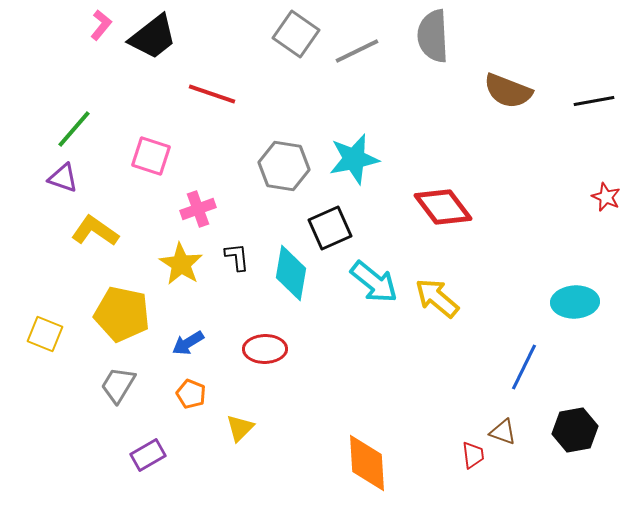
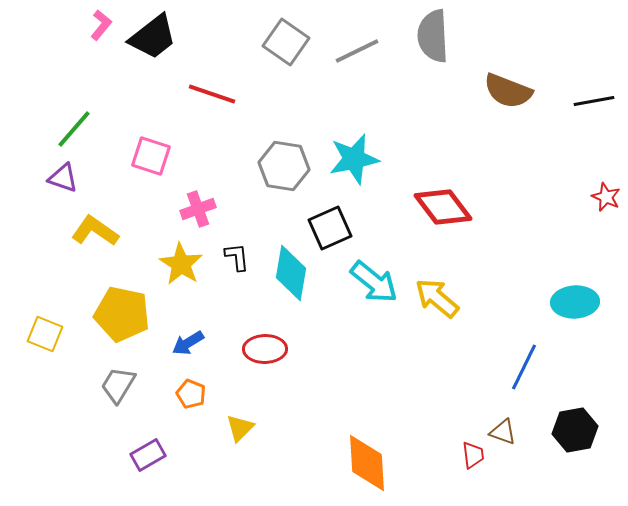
gray square: moved 10 px left, 8 px down
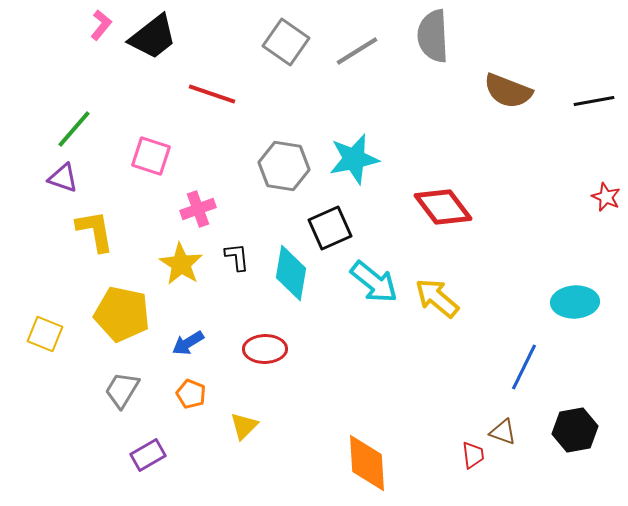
gray line: rotated 6 degrees counterclockwise
yellow L-shape: rotated 45 degrees clockwise
gray trapezoid: moved 4 px right, 5 px down
yellow triangle: moved 4 px right, 2 px up
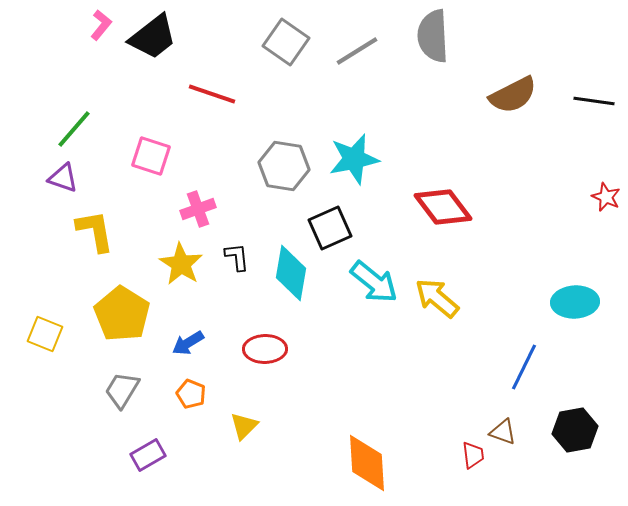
brown semicircle: moved 5 px right, 4 px down; rotated 48 degrees counterclockwise
black line: rotated 18 degrees clockwise
yellow pentagon: rotated 20 degrees clockwise
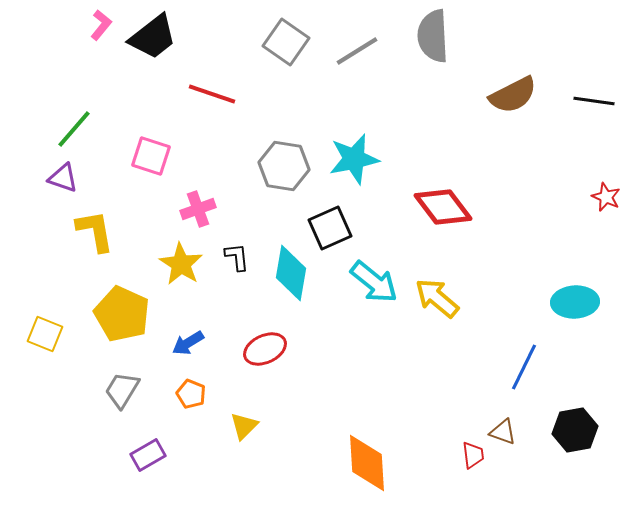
yellow pentagon: rotated 8 degrees counterclockwise
red ellipse: rotated 24 degrees counterclockwise
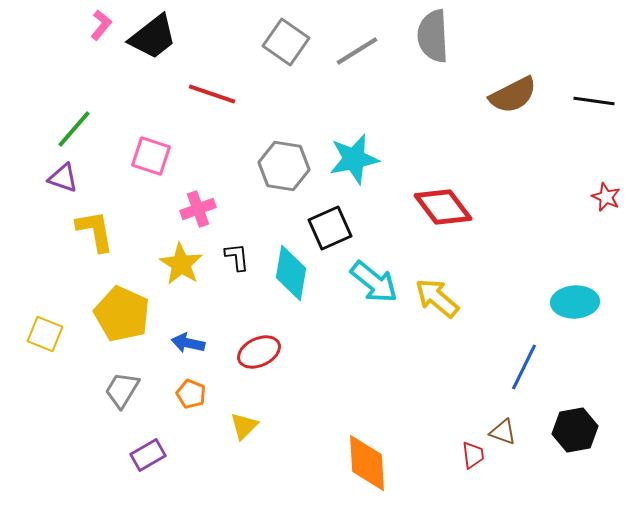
blue arrow: rotated 44 degrees clockwise
red ellipse: moved 6 px left, 3 px down
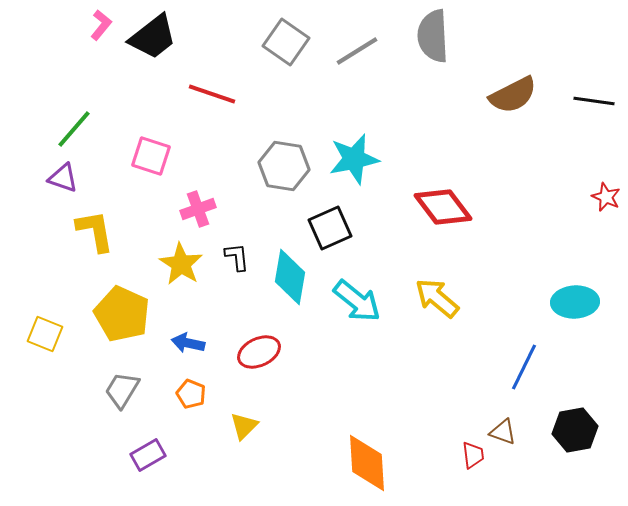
cyan diamond: moved 1 px left, 4 px down
cyan arrow: moved 17 px left, 19 px down
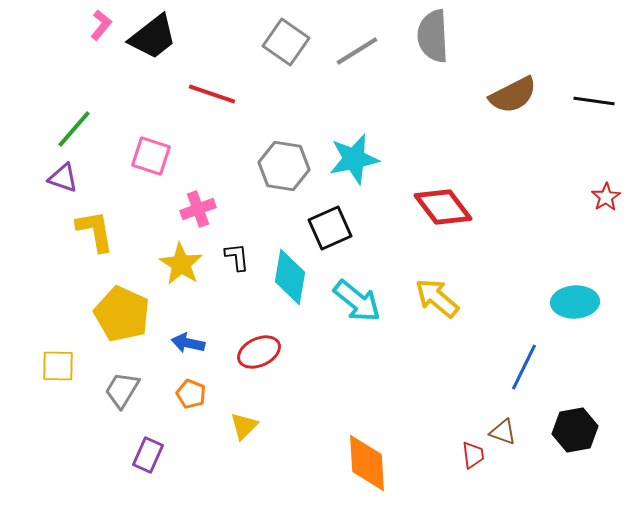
red star: rotated 16 degrees clockwise
yellow square: moved 13 px right, 32 px down; rotated 21 degrees counterclockwise
purple rectangle: rotated 36 degrees counterclockwise
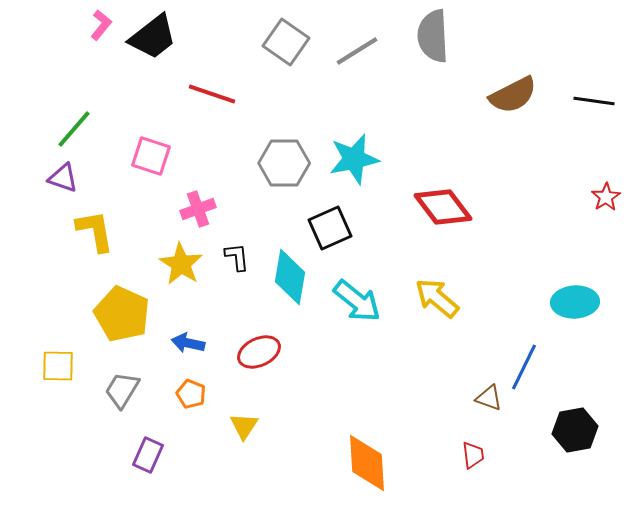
gray hexagon: moved 3 px up; rotated 9 degrees counterclockwise
yellow triangle: rotated 12 degrees counterclockwise
brown triangle: moved 14 px left, 34 px up
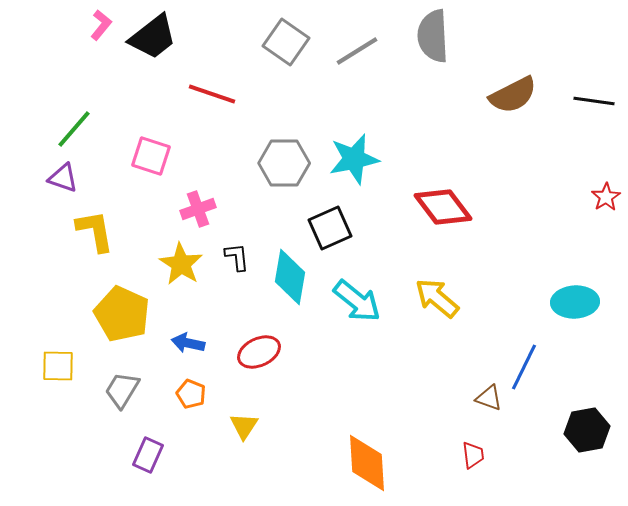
black hexagon: moved 12 px right
